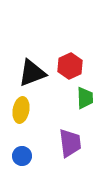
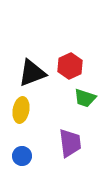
green trapezoid: rotated 110 degrees clockwise
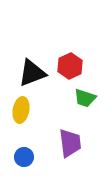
blue circle: moved 2 px right, 1 px down
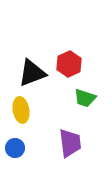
red hexagon: moved 1 px left, 2 px up
yellow ellipse: rotated 20 degrees counterclockwise
blue circle: moved 9 px left, 9 px up
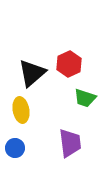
black triangle: rotated 20 degrees counterclockwise
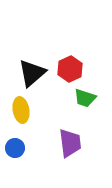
red hexagon: moved 1 px right, 5 px down
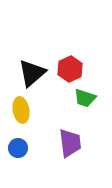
blue circle: moved 3 px right
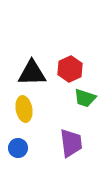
black triangle: rotated 40 degrees clockwise
yellow ellipse: moved 3 px right, 1 px up
purple trapezoid: moved 1 px right
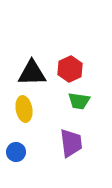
green trapezoid: moved 6 px left, 3 px down; rotated 10 degrees counterclockwise
blue circle: moved 2 px left, 4 px down
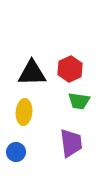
yellow ellipse: moved 3 px down; rotated 15 degrees clockwise
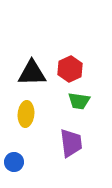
yellow ellipse: moved 2 px right, 2 px down
blue circle: moved 2 px left, 10 px down
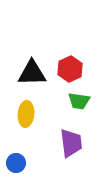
blue circle: moved 2 px right, 1 px down
